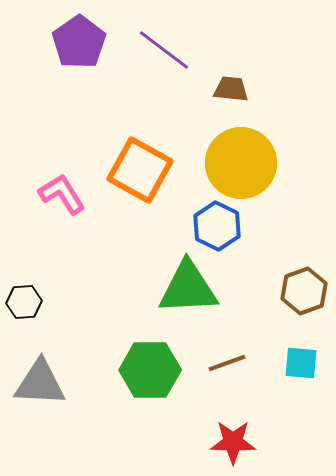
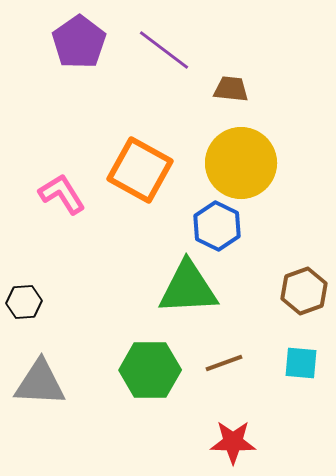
brown line: moved 3 px left
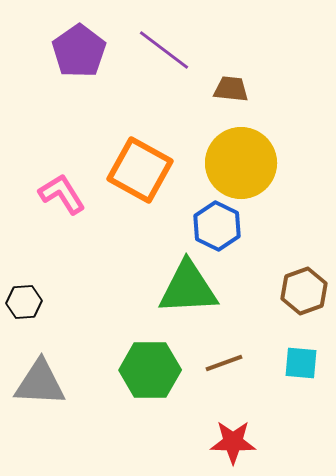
purple pentagon: moved 9 px down
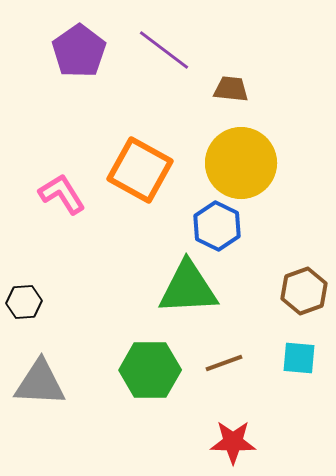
cyan square: moved 2 px left, 5 px up
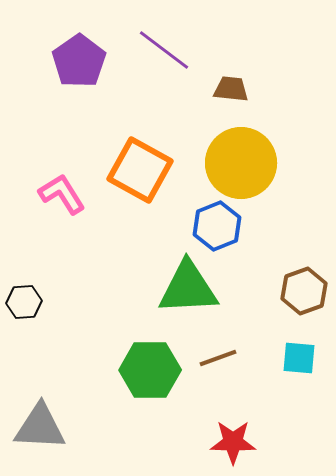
purple pentagon: moved 10 px down
blue hexagon: rotated 12 degrees clockwise
brown line: moved 6 px left, 5 px up
gray triangle: moved 44 px down
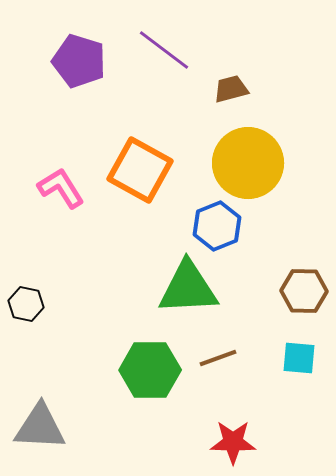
purple pentagon: rotated 20 degrees counterclockwise
brown trapezoid: rotated 21 degrees counterclockwise
yellow circle: moved 7 px right
pink L-shape: moved 1 px left, 6 px up
brown hexagon: rotated 21 degrees clockwise
black hexagon: moved 2 px right, 2 px down; rotated 16 degrees clockwise
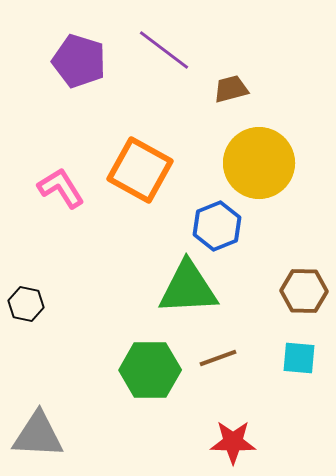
yellow circle: moved 11 px right
gray triangle: moved 2 px left, 8 px down
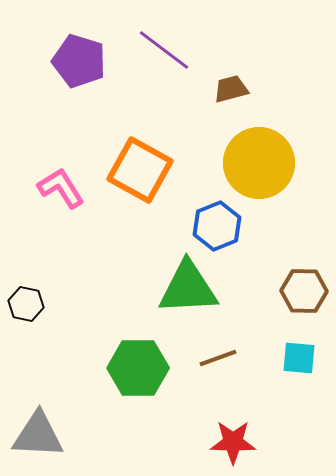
green hexagon: moved 12 px left, 2 px up
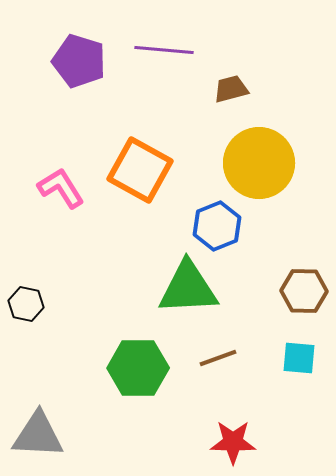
purple line: rotated 32 degrees counterclockwise
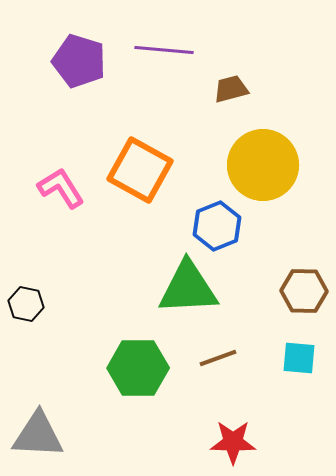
yellow circle: moved 4 px right, 2 px down
